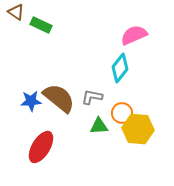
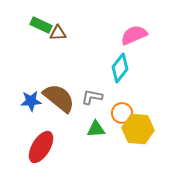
brown triangle: moved 42 px right, 21 px down; rotated 36 degrees counterclockwise
green triangle: moved 3 px left, 3 px down
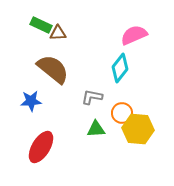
brown semicircle: moved 6 px left, 29 px up
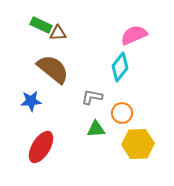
cyan diamond: moved 1 px up
yellow hexagon: moved 15 px down; rotated 8 degrees counterclockwise
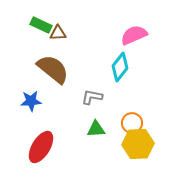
orange circle: moved 10 px right, 10 px down
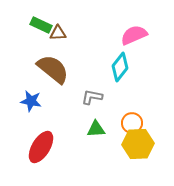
blue star: rotated 15 degrees clockwise
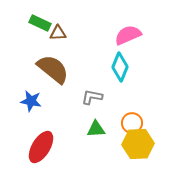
green rectangle: moved 1 px left, 2 px up
pink semicircle: moved 6 px left
cyan diamond: rotated 16 degrees counterclockwise
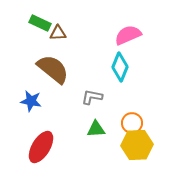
yellow hexagon: moved 1 px left, 1 px down
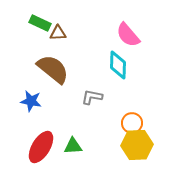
pink semicircle: rotated 108 degrees counterclockwise
cyan diamond: moved 2 px left, 2 px up; rotated 20 degrees counterclockwise
green triangle: moved 23 px left, 17 px down
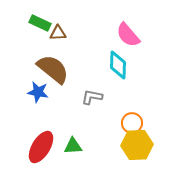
blue star: moved 7 px right, 9 px up
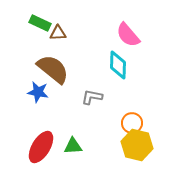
yellow hexagon: rotated 16 degrees clockwise
